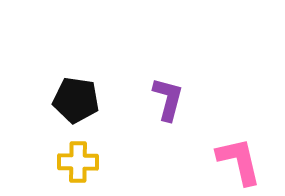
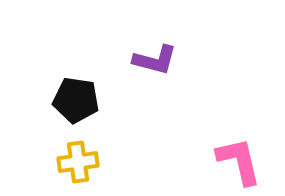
purple L-shape: moved 13 px left, 39 px up; rotated 90 degrees clockwise
yellow cross: rotated 9 degrees counterclockwise
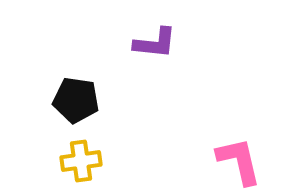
purple L-shape: moved 17 px up; rotated 9 degrees counterclockwise
yellow cross: moved 3 px right, 1 px up
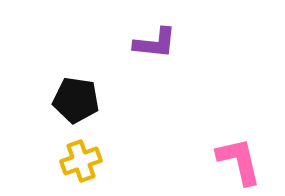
yellow cross: rotated 12 degrees counterclockwise
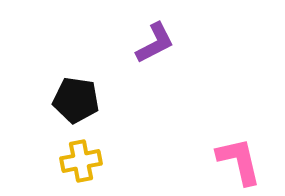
purple L-shape: rotated 33 degrees counterclockwise
yellow cross: rotated 9 degrees clockwise
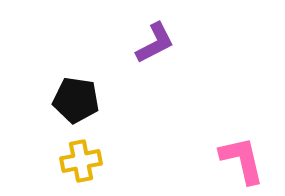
pink L-shape: moved 3 px right, 1 px up
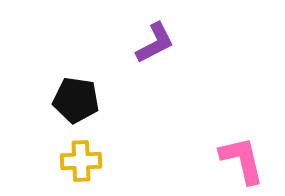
yellow cross: rotated 9 degrees clockwise
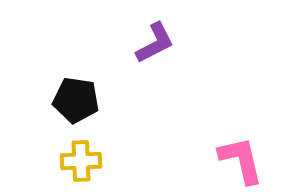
pink L-shape: moved 1 px left
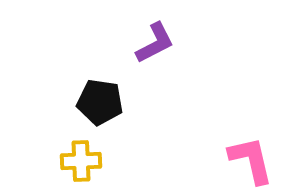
black pentagon: moved 24 px right, 2 px down
pink L-shape: moved 10 px right
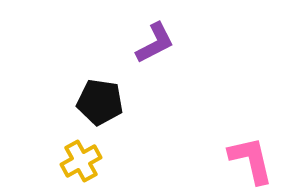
yellow cross: rotated 27 degrees counterclockwise
